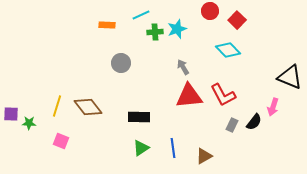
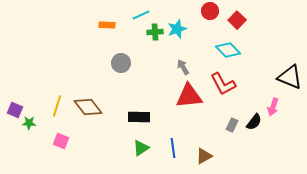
red L-shape: moved 11 px up
purple square: moved 4 px right, 4 px up; rotated 21 degrees clockwise
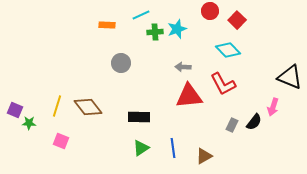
gray arrow: rotated 56 degrees counterclockwise
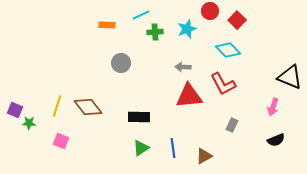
cyan star: moved 10 px right
black semicircle: moved 22 px right, 18 px down; rotated 30 degrees clockwise
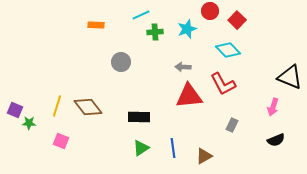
orange rectangle: moved 11 px left
gray circle: moved 1 px up
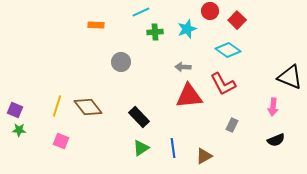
cyan line: moved 3 px up
cyan diamond: rotated 10 degrees counterclockwise
pink arrow: rotated 12 degrees counterclockwise
black rectangle: rotated 45 degrees clockwise
green star: moved 10 px left, 7 px down
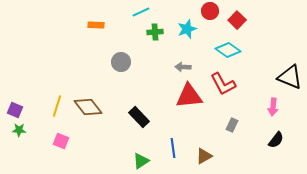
black semicircle: rotated 30 degrees counterclockwise
green triangle: moved 13 px down
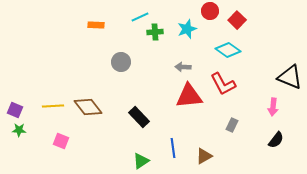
cyan line: moved 1 px left, 5 px down
yellow line: moved 4 px left; rotated 70 degrees clockwise
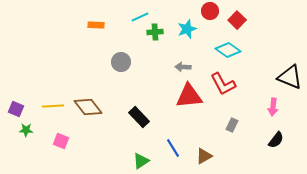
purple square: moved 1 px right, 1 px up
green star: moved 7 px right
blue line: rotated 24 degrees counterclockwise
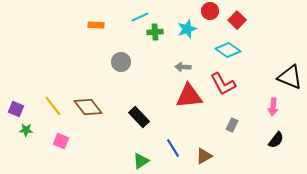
yellow line: rotated 55 degrees clockwise
